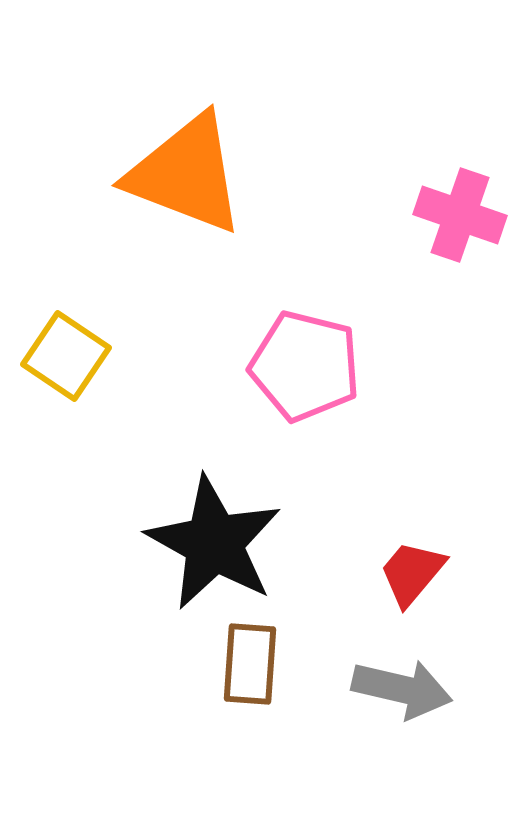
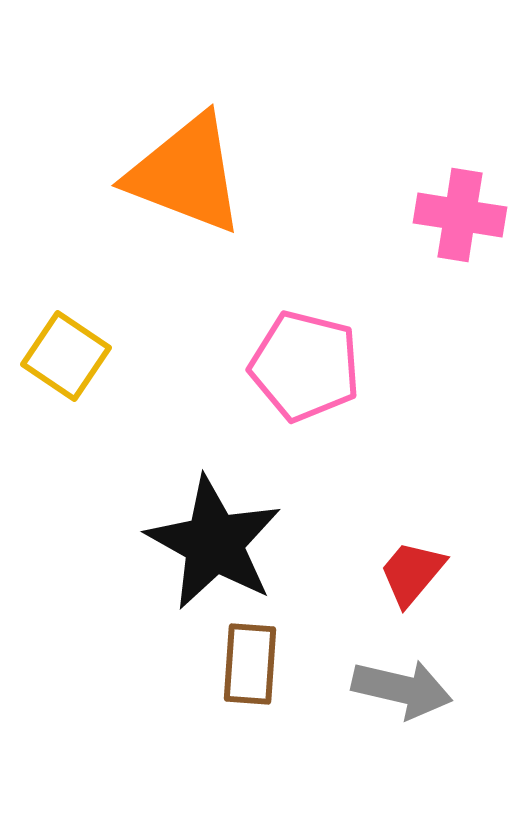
pink cross: rotated 10 degrees counterclockwise
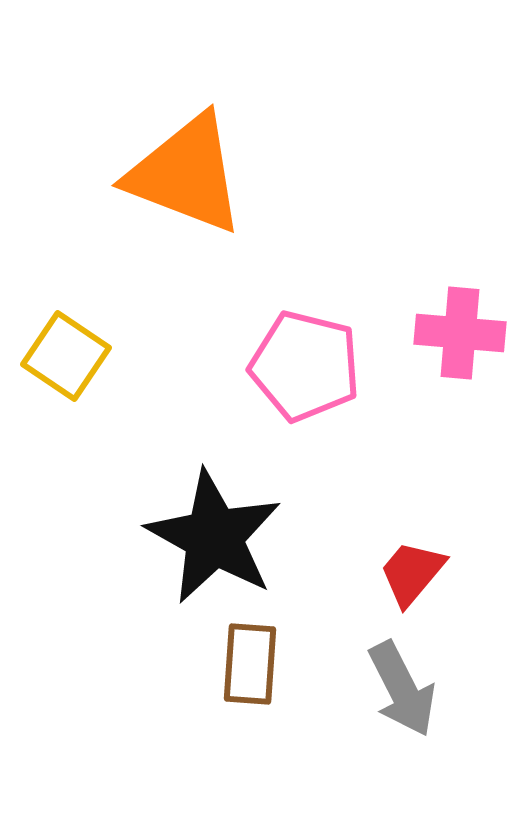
pink cross: moved 118 px down; rotated 4 degrees counterclockwise
black star: moved 6 px up
gray arrow: rotated 50 degrees clockwise
